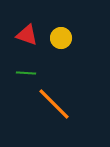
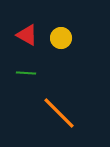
red triangle: rotated 10 degrees clockwise
orange line: moved 5 px right, 9 px down
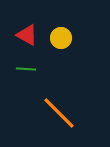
green line: moved 4 px up
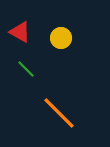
red triangle: moved 7 px left, 3 px up
green line: rotated 42 degrees clockwise
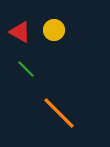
yellow circle: moved 7 px left, 8 px up
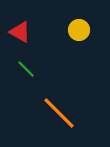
yellow circle: moved 25 px right
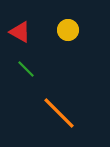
yellow circle: moved 11 px left
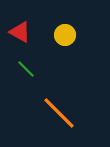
yellow circle: moved 3 px left, 5 px down
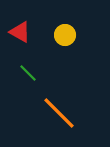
green line: moved 2 px right, 4 px down
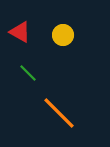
yellow circle: moved 2 px left
